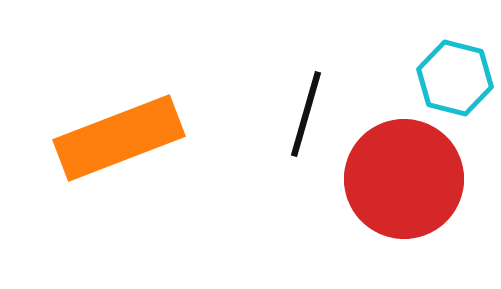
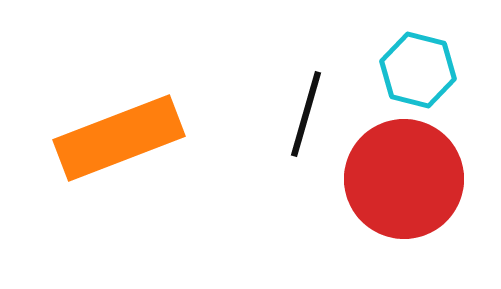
cyan hexagon: moved 37 px left, 8 px up
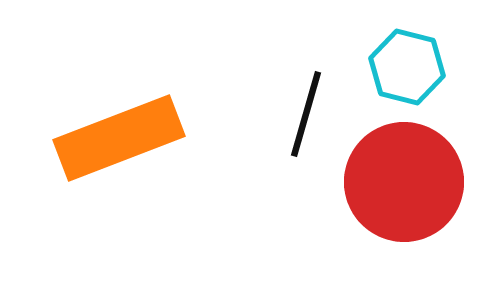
cyan hexagon: moved 11 px left, 3 px up
red circle: moved 3 px down
